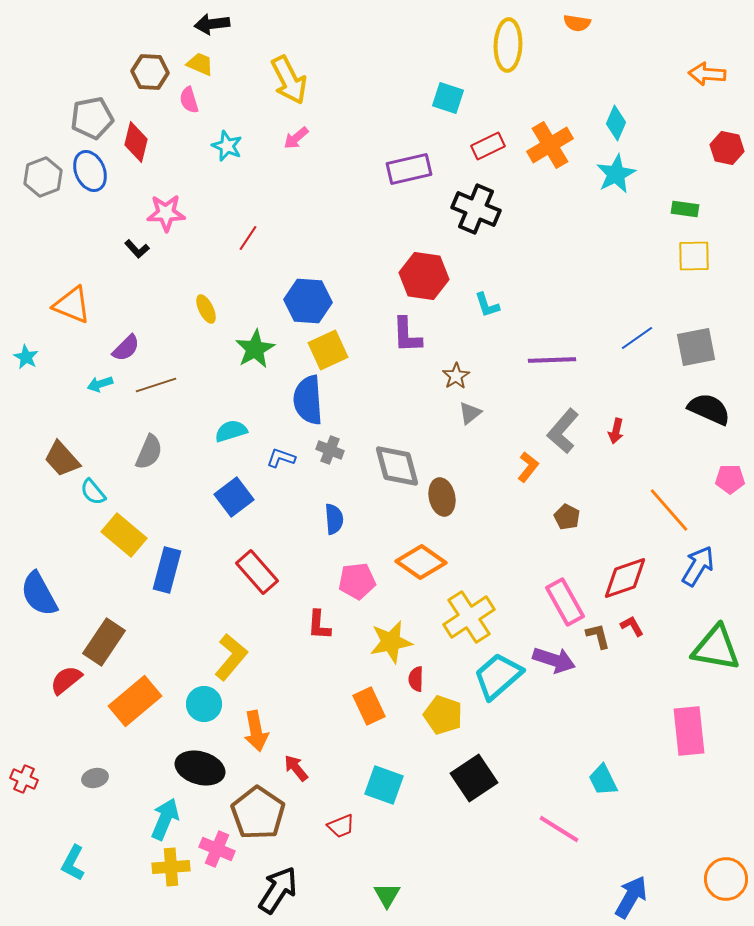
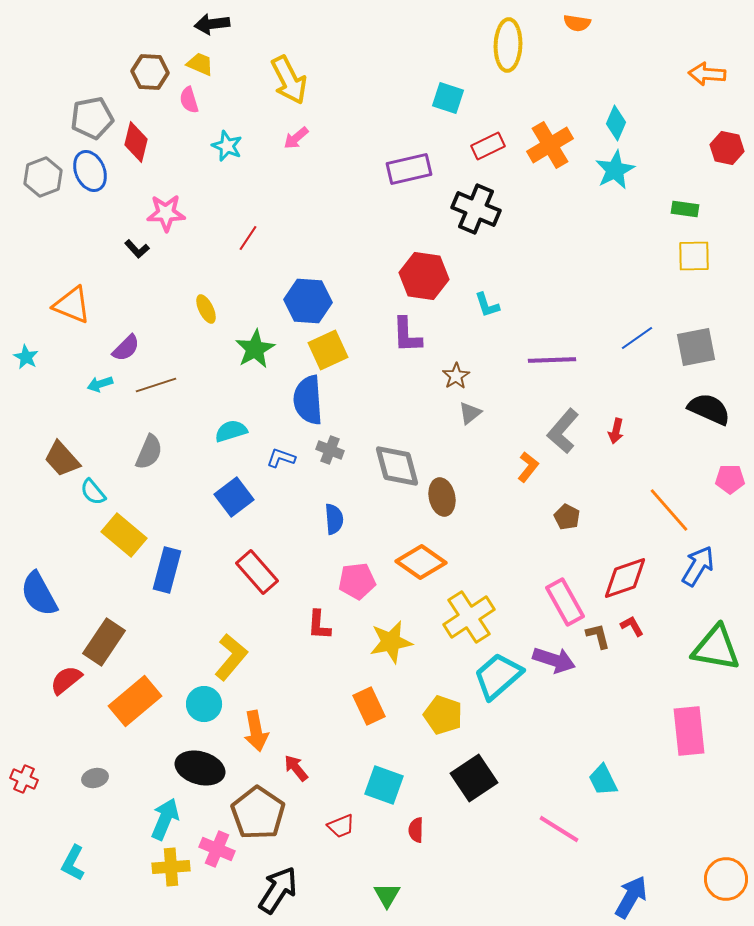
cyan star at (616, 174): moved 1 px left, 4 px up
red semicircle at (416, 679): moved 151 px down
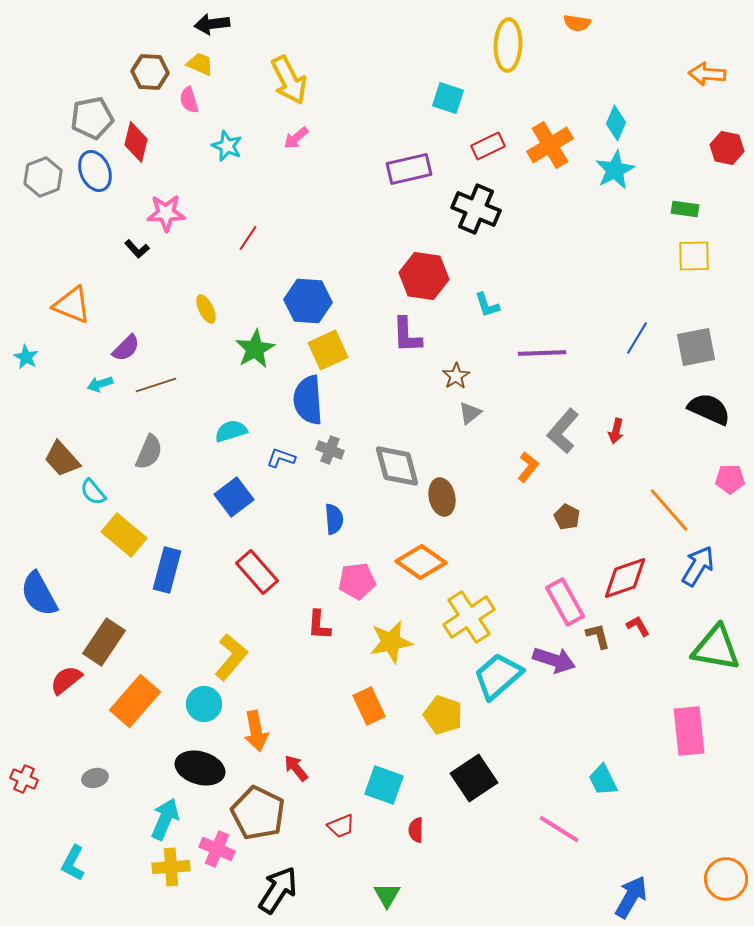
blue ellipse at (90, 171): moved 5 px right
blue line at (637, 338): rotated 24 degrees counterclockwise
purple line at (552, 360): moved 10 px left, 7 px up
red L-shape at (632, 626): moved 6 px right
orange rectangle at (135, 701): rotated 9 degrees counterclockwise
brown pentagon at (258, 813): rotated 8 degrees counterclockwise
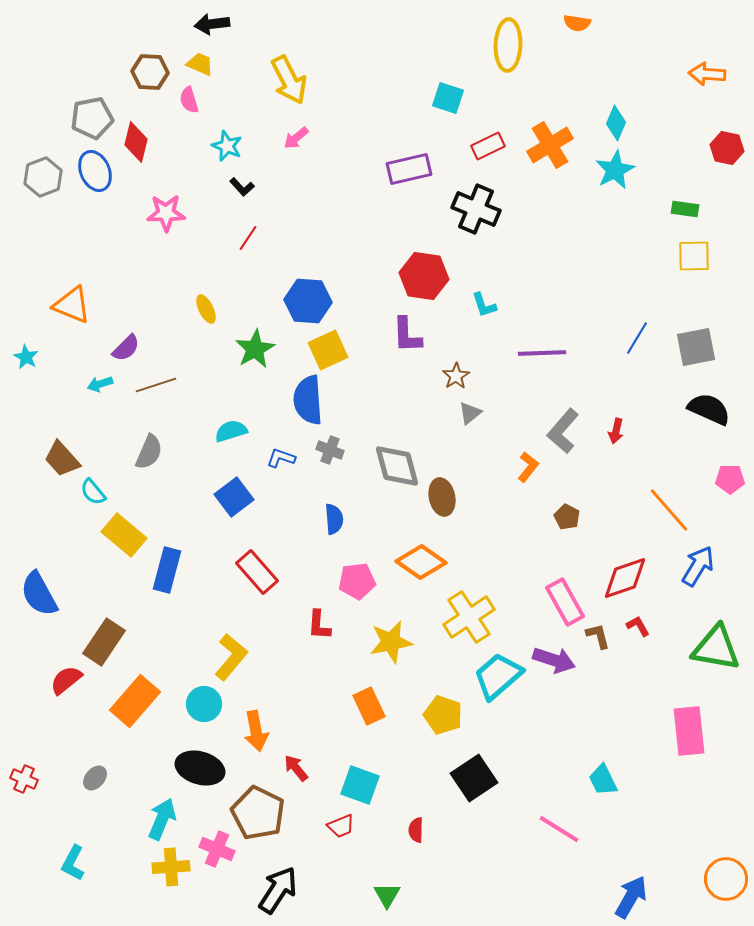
black L-shape at (137, 249): moved 105 px right, 62 px up
cyan L-shape at (487, 305): moved 3 px left
gray ellipse at (95, 778): rotated 35 degrees counterclockwise
cyan square at (384, 785): moved 24 px left
cyan arrow at (165, 819): moved 3 px left
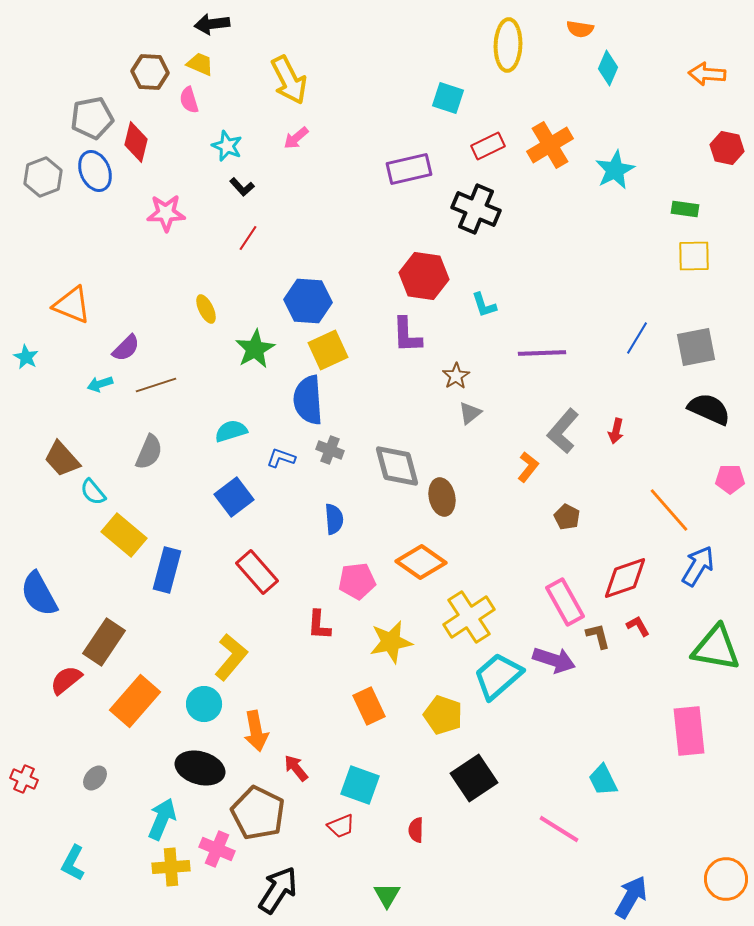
orange semicircle at (577, 23): moved 3 px right, 6 px down
cyan diamond at (616, 123): moved 8 px left, 55 px up
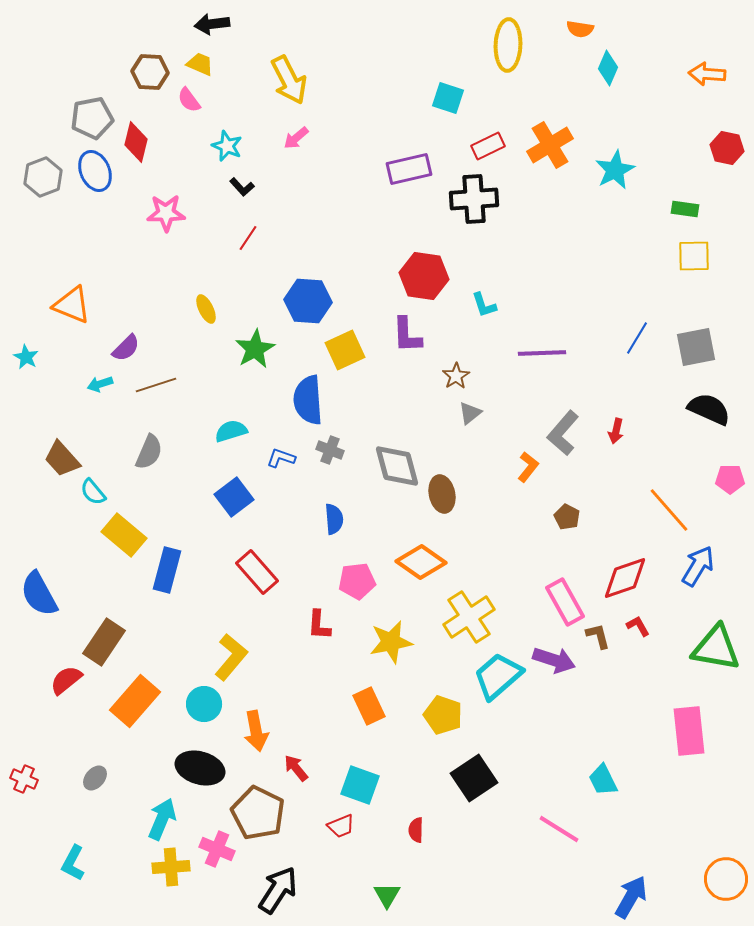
pink semicircle at (189, 100): rotated 20 degrees counterclockwise
black cross at (476, 209): moved 2 px left, 10 px up; rotated 27 degrees counterclockwise
yellow square at (328, 350): moved 17 px right
gray L-shape at (563, 431): moved 2 px down
brown ellipse at (442, 497): moved 3 px up
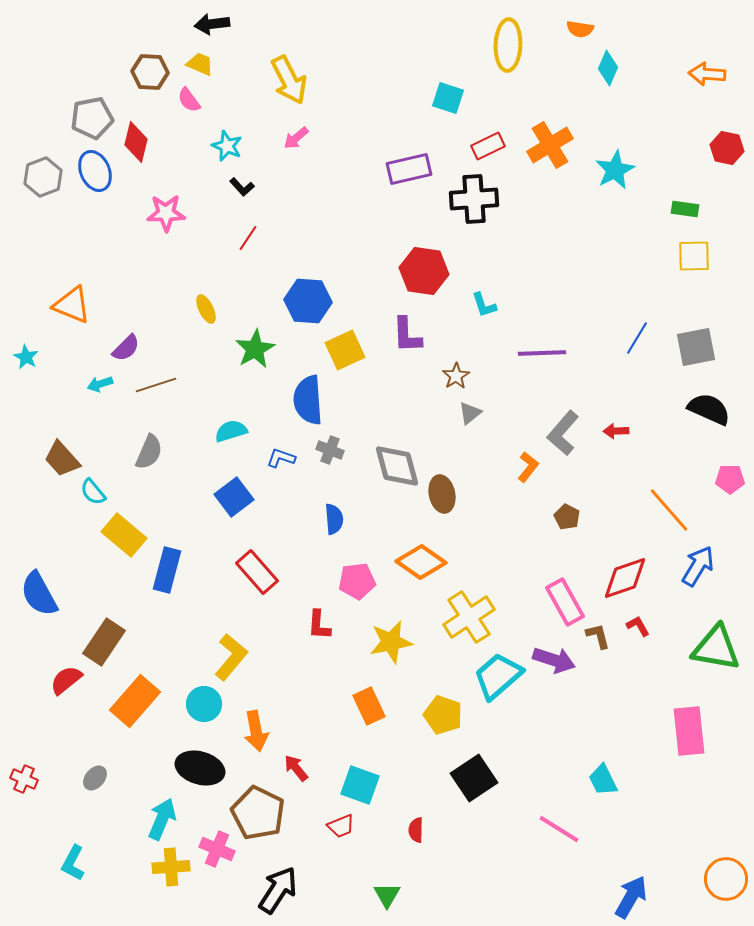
red hexagon at (424, 276): moved 5 px up
red arrow at (616, 431): rotated 75 degrees clockwise
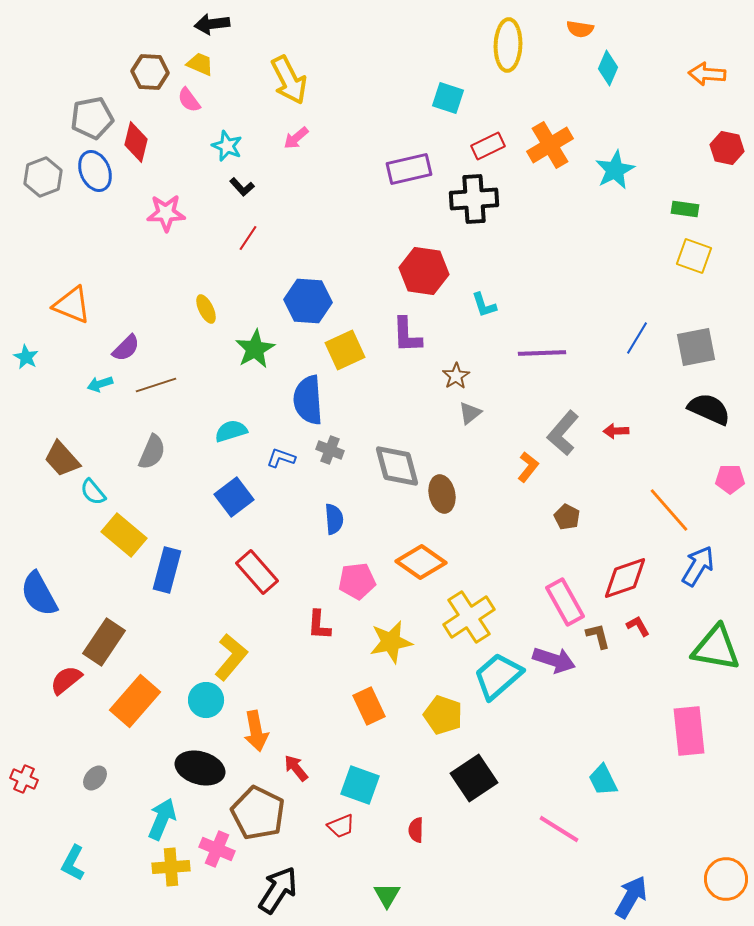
yellow square at (694, 256): rotated 21 degrees clockwise
gray semicircle at (149, 452): moved 3 px right
cyan circle at (204, 704): moved 2 px right, 4 px up
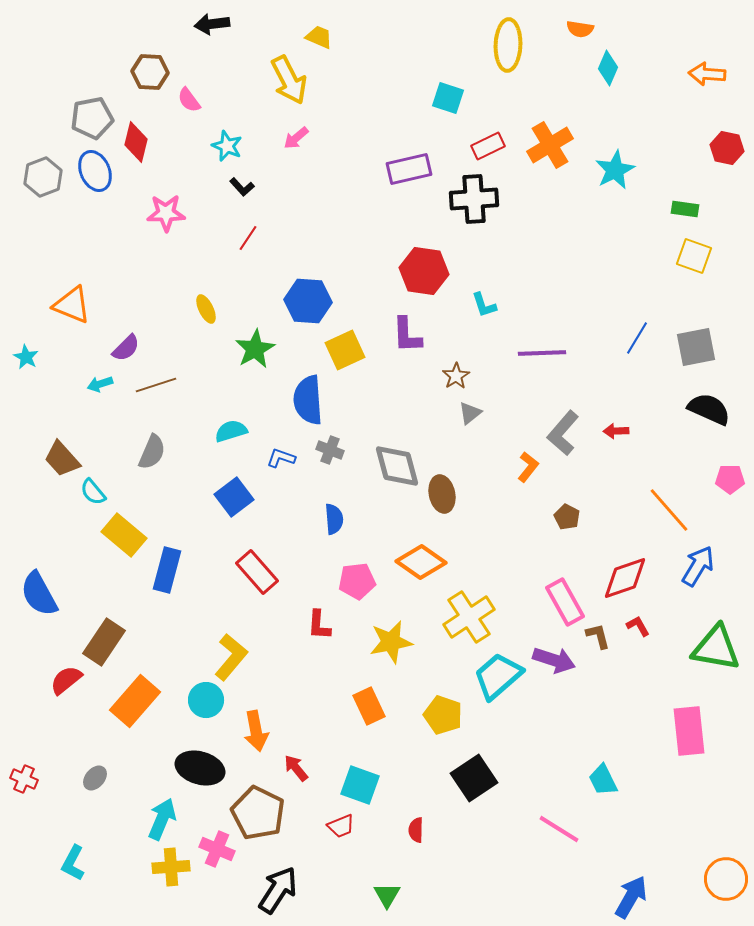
yellow trapezoid at (200, 64): moved 119 px right, 27 px up
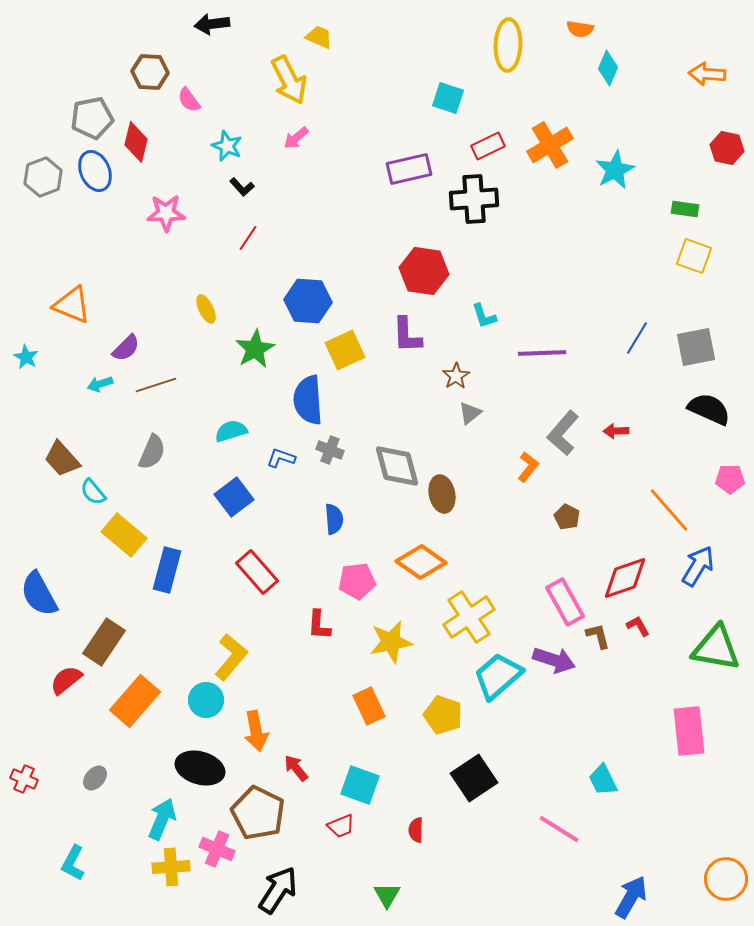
cyan L-shape at (484, 305): moved 11 px down
